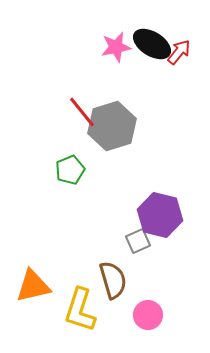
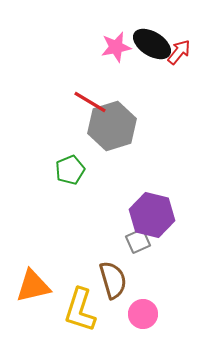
red line: moved 8 px right, 10 px up; rotated 20 degrees counterclockwise
purple hexagon: moved 8 px left
pink circle: moved 5 px left, 1 px up
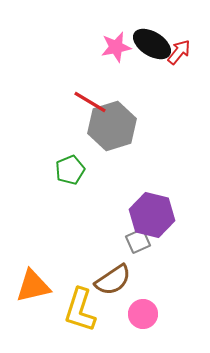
brown semicircle: rotated 72 degrees clockwise
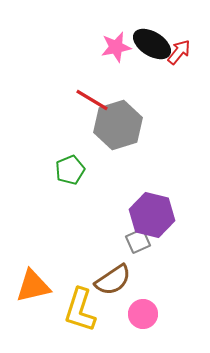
red line: moved 2 px right, 2 px up
gray hexagon: moved 6 px right, 1 px up
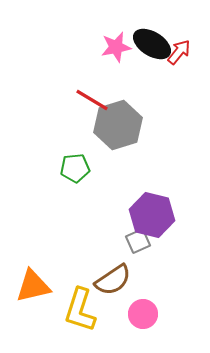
green pentagon: moved 5 px right, 2 px up; rotated 16 degrees clockwise
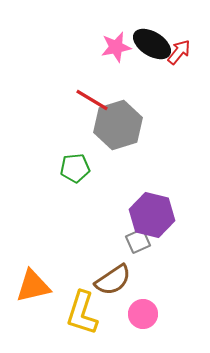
yellow L-shape: moved 2 px right, 3 px down
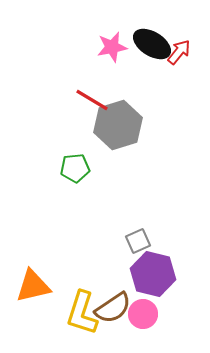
pink star: moved 4 px left
purple hexagon: moved 1 px right, 59 px down
brown semicircle: moved 28 px down
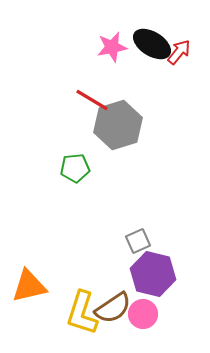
orange triangle: moved 4 px left
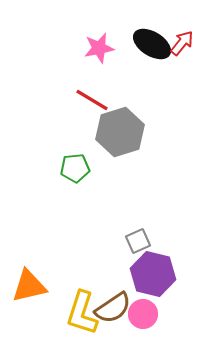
pink star: moved 13 px left, 1 px down
red arrow: moved 3 px right, 9 px up
gray hexagon: moved 2 px right, 7 px down
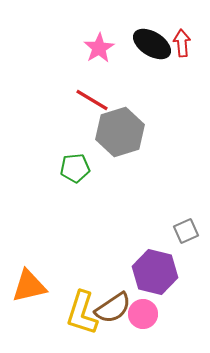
red arrow: rotated 44 degrees counterclockwise
pink star: rotated 20 degrees counterclockwise
gray square: moved 48 px right, 10 px up
purple hexagon: moved 2 px right, 2 px up
